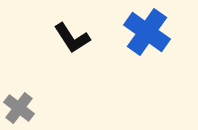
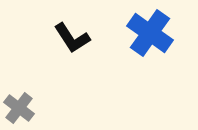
blue cross: moved 3 px right, 1 px down
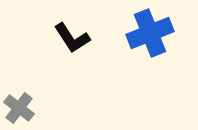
blue cross: rotated 33 degrees clockwise
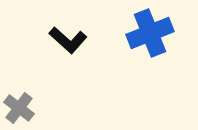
black L-shape: moved 4 px left, 2 px down; rotated 15 degrees counterclockwise
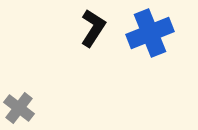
black L-shape: moved 25 px right, 12 px up; rotated 99 degrees counterclockwise
